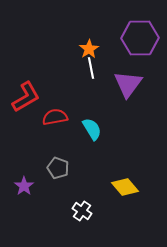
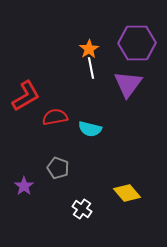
purple hexagon: moved 3 px left, 5 px down
red L-shape: moved 1 px up
cyan semicircle: moved 2 px left; rotated 135 degrees clockwise
yellow diamond: moved 2 px right, 6 px down
white cross: moved 2 px up
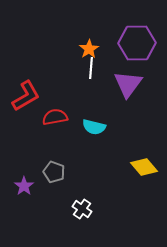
white line: rotated 15 degrees clockwise
cyan semicircle: moved 4 px right, 2 px up
gray pentagon: moved 4 px left, 4 px down
yellow diamond: moved 17 px right, 26 px up
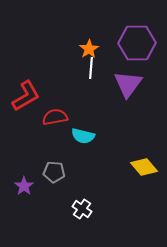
cyan semicircle: moved 11 px left, 9 px down
gray pentagon: rotated 15 degrees counterclockwise
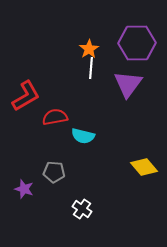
purple star: moved 3 px down; rotated 18 degrees counterclockwise
